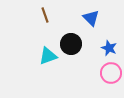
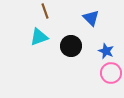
brown line: moved 4 px up
black circle: moved 2 px down
blue star: moved 3 px left, 3 px down
cyan triangle: moved 9 px left, 19 px up
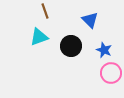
blue triangle: moved 1 px left, 2 px down
blue star: moved 2 px left, 1 px up
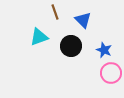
brown line: moved 10 px right, 1 px down
blue triangle: moved 7 px left
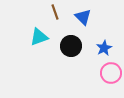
blue triangle: moved 3 px up
blue star: moved 2 px up; rotated 21 degrees clockwise
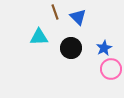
blue triangle: moved 5 px left
cyan triangle: rotated 18 degrees clockwise
black circle: moved 2 px down
pink circle: moved 4 px up
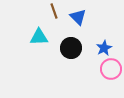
brown line: moved 1 px left, 1 px up
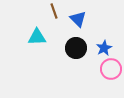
blue triangle: moved 2 px down
cyan triangle: moved 2 px left
black circle: moved 5 px right
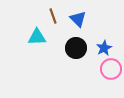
brown line: moved 1 px left, 5 px down
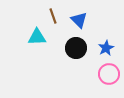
blue triangle: moved 1 px right, 1 px down
blue star: moved 2 px right
pink circle: moved 2 px left, 5 px down
